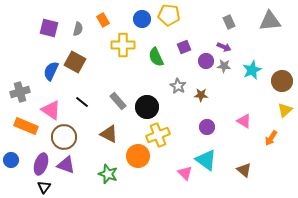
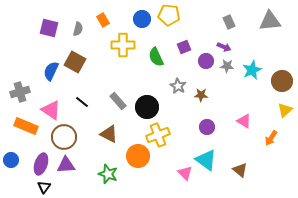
gray star at (224, 66): moved 3 px right
purple triangle at (66, 165): rotated 24 degrees counterclockwise
brown triangle at (244, 170): moved 4 px left
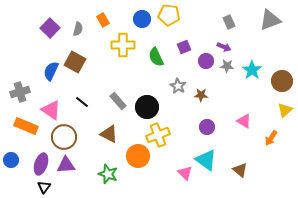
gray triangle at (270, 21): moved 1 px up; rotated 15 degrees counterclockwise
purple square at (49, 28): moved 1 px right; rotated 30 degrees clockwise
cyan star at (252, 70): rotated 12 degrees counterclockwise
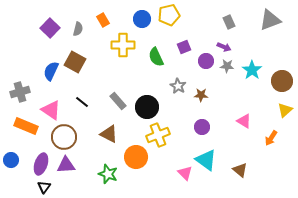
yellow pentagon at (169, 15): rotated 20 degrees counterclockwise
purple circle at (207, 127): moved 5 px left
orange circle at (138, 156): moved 2 px left, 1 px down
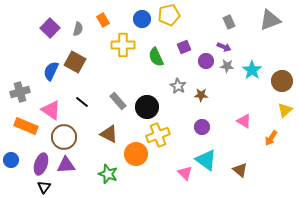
orange circle at (136, 157): moved 3 px up
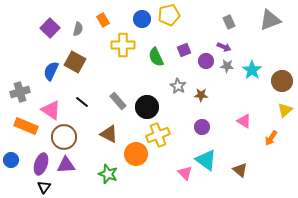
purple square at (184, 47): moved 3 px down
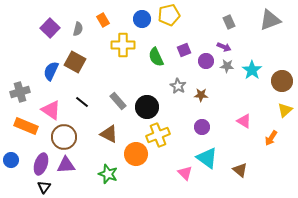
cyan triangle at (206, 160): moved 1 px right, 2 px up
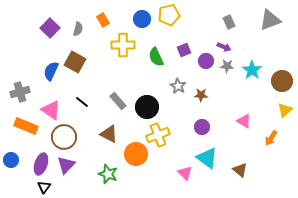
purple triangle at (66, 165): rotated 42 degrees counterclockwise
